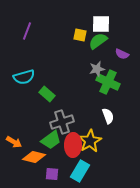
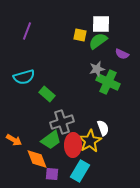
white semicircle: moved 5 px left, 12 px down
orange arrow: moved 2 px up
orange diamond: moved 3 px right, 2 px down; rotated 55 degrees clockwise
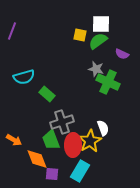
purple line: moved 15 px left
gray star: moved 1 px left; rotated 28 degrees clockwise
green trapezoid: rotated 105 degrees clockwise
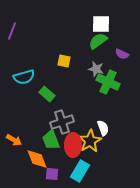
yellow square: moved 16 px left, 26 px down
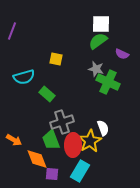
yellow square: moved 8 px left, 2 px up
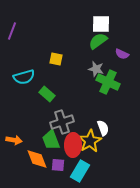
orange arrow: rotated 21 degrees counterclockwise
purple square: moved 6 px right, 9 px up
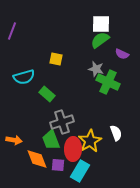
green semicircle: moved 2 px right, 1 px up
white semicircle: moved 13 px right, 5 px down
red ellipse: moved 4 px down
